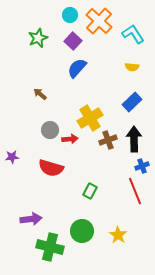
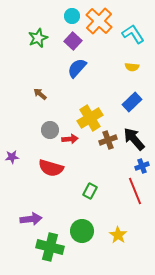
cyan circle: moved 2 px right, 1 px down
black arrow: rotated 40 degrees counterclockwise
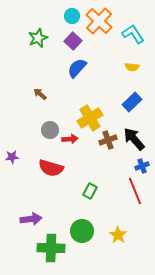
green cross: moved 1 px right, 1 px down; rotated 12 degrees counterclockwise
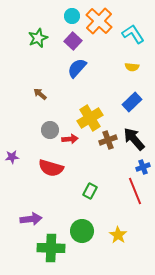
blue cross: moved 1 px right, 1 px down
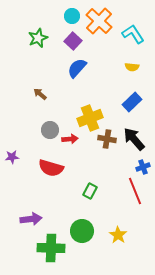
yellow cross: rotated 10 degrees clockwise
brown cross: moved 1 px left, 1 px up; rotated 30 degrees clockwise
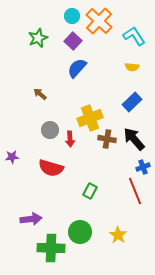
cyan L-shape: moved 1 px right, 2 px down
red arrow: rotated 91 degrees clockwise
green circle: moved 2 px left, 1 px down
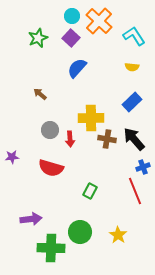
purple square: moved 2 px left, 3 px up
yellow cross: moved 1 px right; rotated 20 degrees clockwise
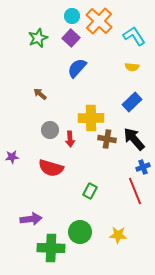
yellow star: rotated 30 degrees counterclockwise
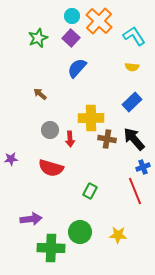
purple star: moved 1 px left, 2 px down
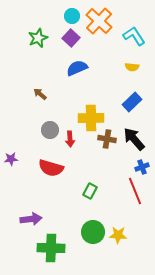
blue semicircle: rotated 25 degrees clockwise
blue cross: moved 1 px left
green circle: moved 13 px right
